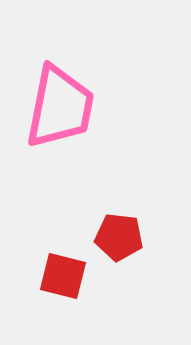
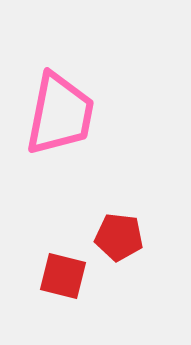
pink trapezoid: moved 7 px down
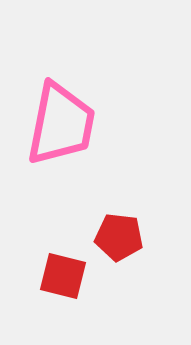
pink trapezoid: moved 1 px right, 10 px down
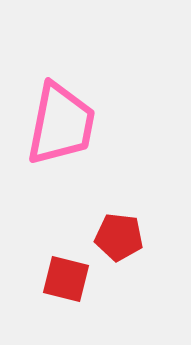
red square: moved 3 px right, 3 px down
